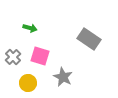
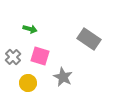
green arrow: moved 1 px down
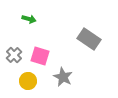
green arrow: moved 1 px left, 10 px up
gray cross: moved 1 px right, 2 px up
yellow circle: moved 2 px up
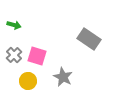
green arrow: moved 15 px left, 6 px down
pink square: moved 3 px left
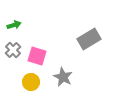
green arrow: rotated 32 degrees counterclockwise
gray rectangle: rotated 65 degrees counterclockwise
gray cross: moved 1 px left, 5 px up
yellow circle: moved 3 px right, 1 px down
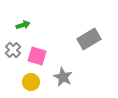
green arrow: moved 9 px right
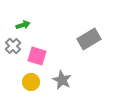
gray cross: moved 4 px up
gray star: moved 1 px left, 3 px down
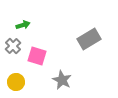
yellow circle: moved 15 px left
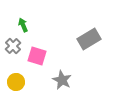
green arrow: rotated 96 degrees counterclockwise
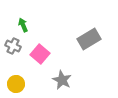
gray cross: rotated 21 degrees counterclockwise
pink square: moved 3 px right, 2 px up; rotated 24 degrees clockwise
yellow circle: moved 2 px down
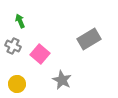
green arrow: moved 3 px left, 4 px up
yellow circle: moved 1 px right
